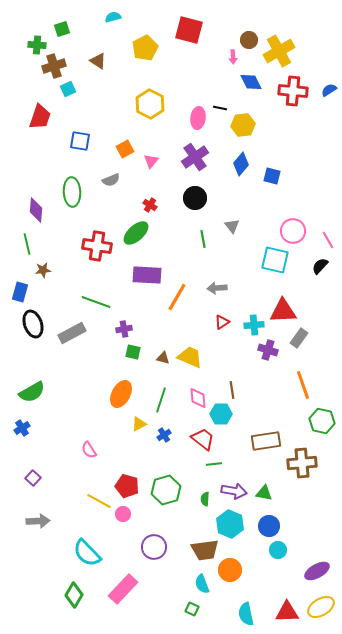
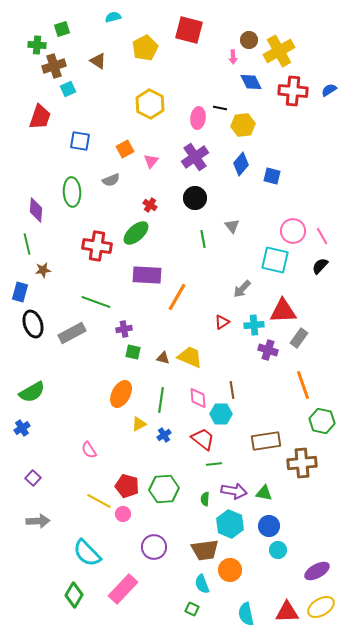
pink line at (328, 240): moved 6 px left, 4 px up
gray arrow at (217, 288): moved 25 px right, 1 px down; rotated 42 degrees counterclockwise
green line at (161, 400): rotated 10 degrees counterclockwise
green hexagon at (166, 490): moved 2 px left, 1 px up; rotated 12 degrees clockwise
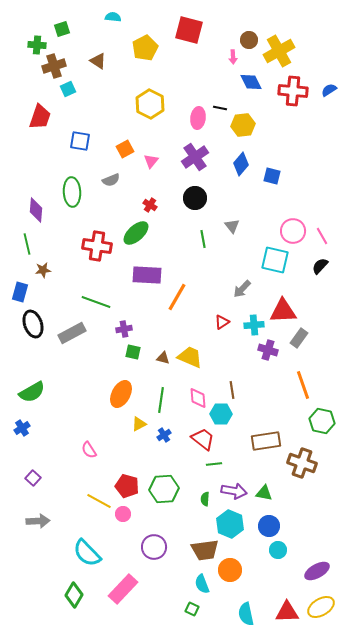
cyan semicircle at (113, 17): rotated 21 degrees clockwise
brown cross at (302, 463): rotated 24 degrees clockwise
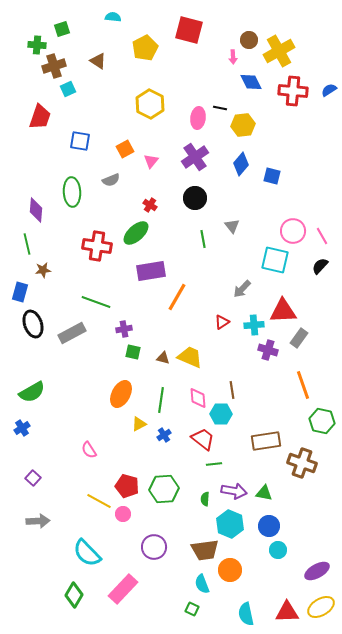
purple rectangle at (147, 275): moved 4 px right, 4 px up; rotated 12 degrees counterclockwise
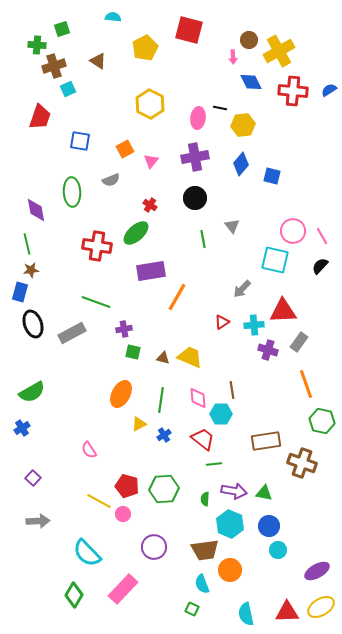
purple cross at (195, 157): rotated 24 degrees clockwise
purple diamond at (36, 210): rotated 15 degrees counterclockwise
brown star at (43, 270): moved 12 px left
gray rectangle at (299, 338): moved 4 px down
orange line at (303, 385): moved 3 px right, 1 px up
